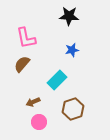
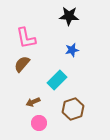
pink circle: moved 1 px down
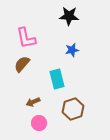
cyan rectangle: moved 1 px up; rotated 60 degrees counterclockwise
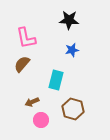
black star: moved 4 px down
cyan rectangle: moved 1 px left, 1 px down; rotated 30 degrees clockwise
brown arrow: moved 1 px left
brown hexagon: rotated 25 degrees counterclockwise
pink circle: moved 2 px right, 3 px up
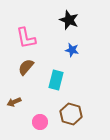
black star: rotated 18 degrees clockwise
blue star: rotated 24 degrees clockwise
brown semicircle: moved 4 px right, 3 px down
brown arrow: moved 18 px left
brown hexagon: moved 2 px left, 5 px down
pink circle: moved 1 px left, 2 px down
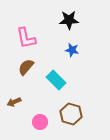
black star: rotated 24 degrees counterclockwise
cyan rectangle: rotated 60 degrees counterclockwise
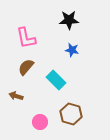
brown arrow: moved 2 px right, 6 px up; rotated 40 degrees clockwise
